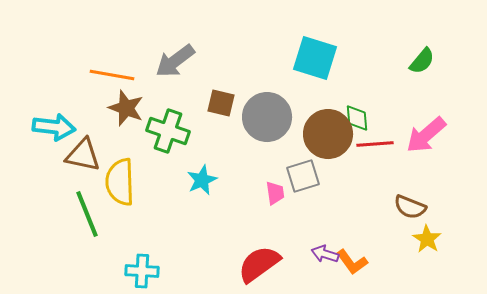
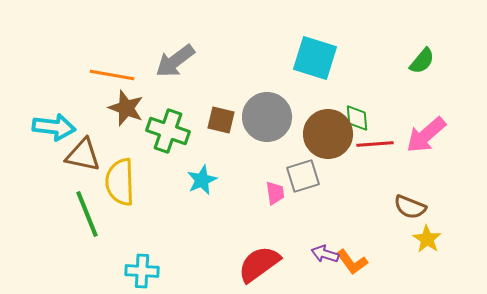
brown square: moved 17 px down
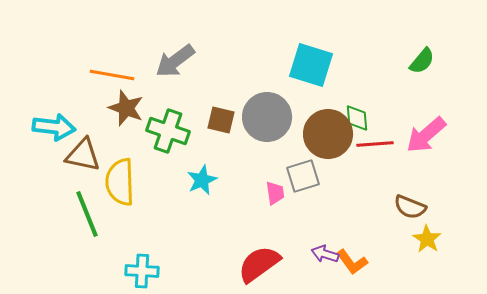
cyan square: moved 4 px left, 7 px down
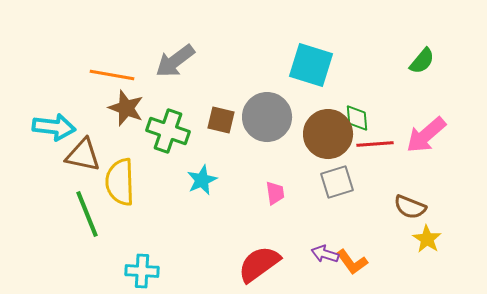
gray square: moved 34 px right, 6 px down
